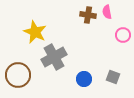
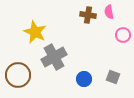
pink semicircle: moved 2 px right
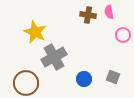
brown circle: moved 8 px right, 8 px down
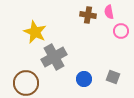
pink circle: moved 2 px left, 4 px up
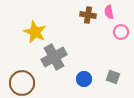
pink circle: moved 1 px down
brown circle: moved 4 px left
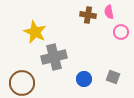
gray cross: rotated 15 degrees clockwise
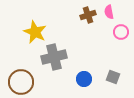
brown cross: rotated 28 degrees counterclockwise
brown circle: moved 1 px left, 1 px up
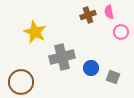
gray cross: moved 8 px right
blue circle: moved 7 px right, 11 px up
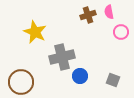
blue circle: moved 11 px left, 8 px down
gray square: moved 3 px down
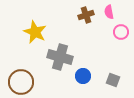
brown cross: moved 2 px left
gray cross: moved 2 px left; rotated 30 degrees clockwise
blue circle: moved 3 px right
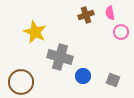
pink semicircle: moved 1 px right, 1 px down
